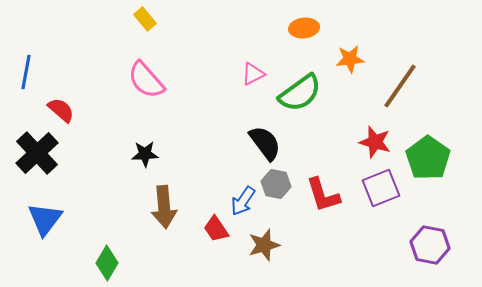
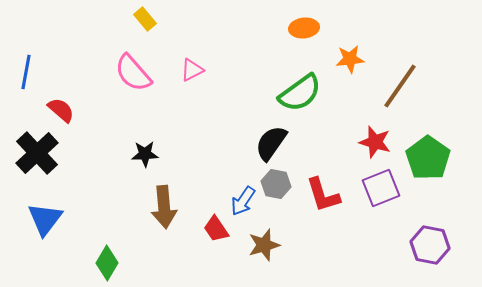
pink triangle: moved 61 px left, 4 px up
pink semicircle: moved 13 px left, 7 px up
black semicircle: moved 6 px right; rotated 108 degrees counterclockwise
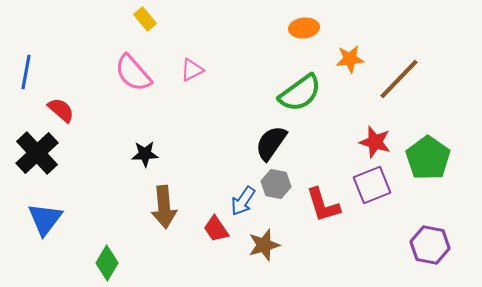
brown line: moved 1 px left, 7 px up; rotated 9 degrees clockwise
purple square: moved 9 px left, 3 px up
red L-shape: moved 10 px down
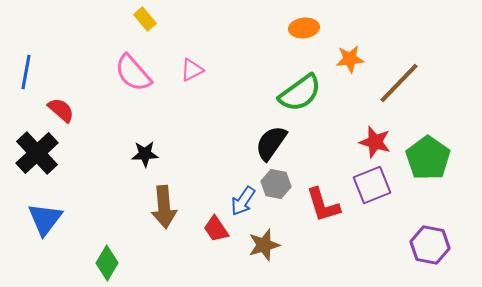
brown line: moved 4 px down
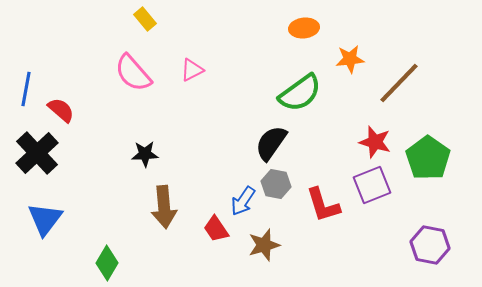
blue line: moved 17 px down
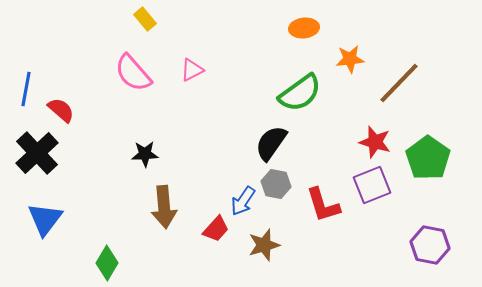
red trapezoid: rotated 104 degrees counterclockwise
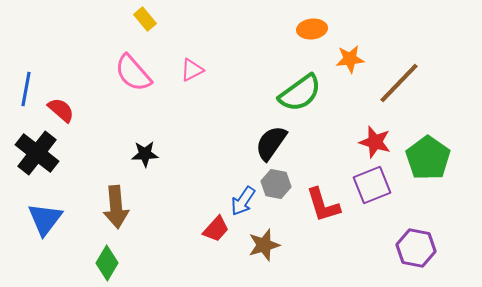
orange ellipse: moved 8 px right, 1 px down
black cross: rotated 9 degrees counterclockwise
brown arrow: moved 48 px left
purple hexagon: moved 14 px left, 3 px down
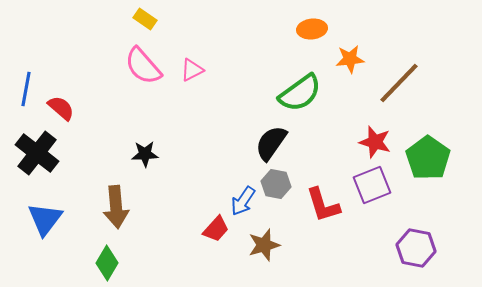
yellow rectangle: rotated 15 degrees counterclockwise
pink semicircle: moved 10 px right, 7 px up
red semicircle: moved 2 px up
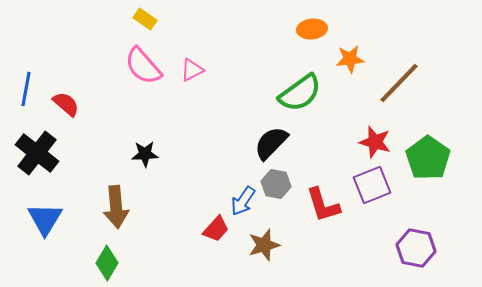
red semicircle: moved 5 px right, 4 px up
black semicircle: rotated 9 degrees clockwise
blue triangle: rotated 6 degrees counterclockwise
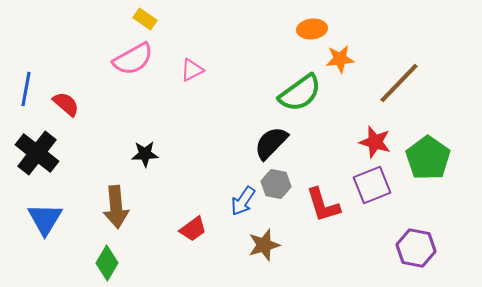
orange star: moved 10 px left
pink semicircle: moved 10 px left, 7 px up; rotated 78 degrees counterclockwise
red trapezoid: moved 23 px left; rotated 12 degrees clockwise
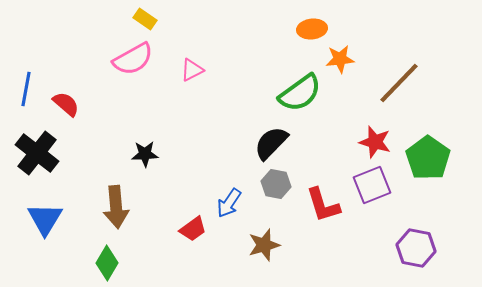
blue arrow: moved 14 px left, 2 px down
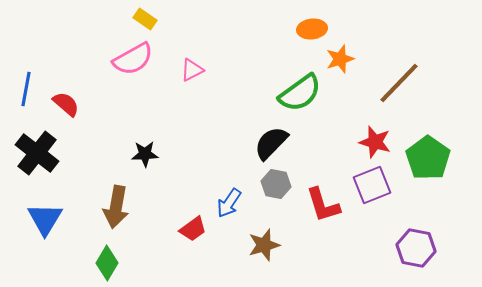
orange star: rotated 12 degrees counterclockwise
brown arrow: rotated 15 degrees clockwise
